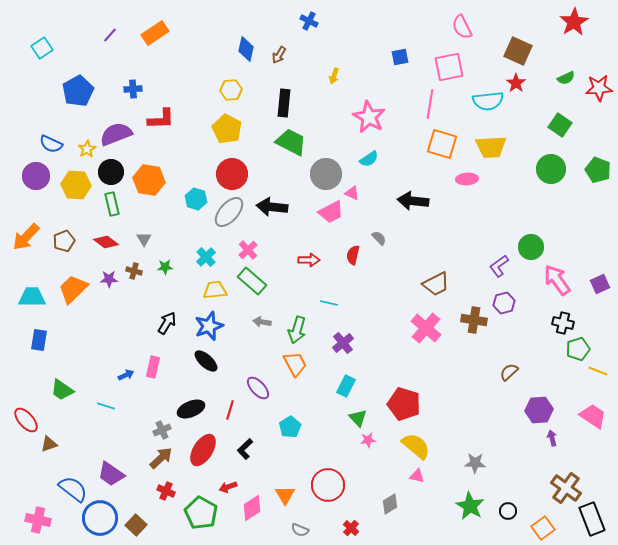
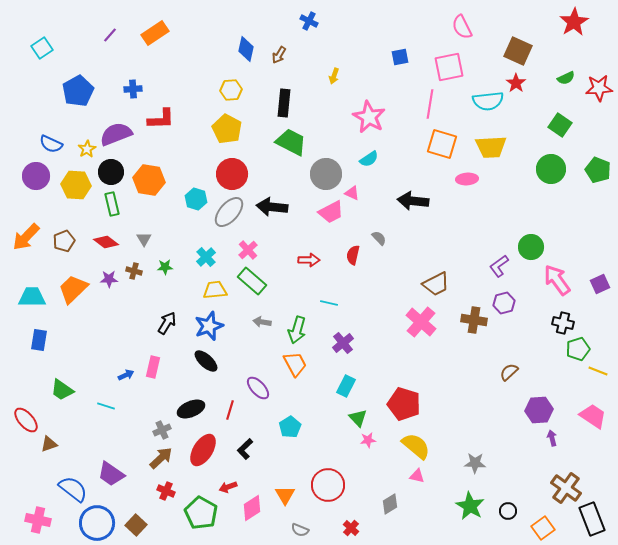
pink cross at (426, 328): moved 5 px left, 6 px up
blue circle at (100, 518): moved 3 px left, 5 px down
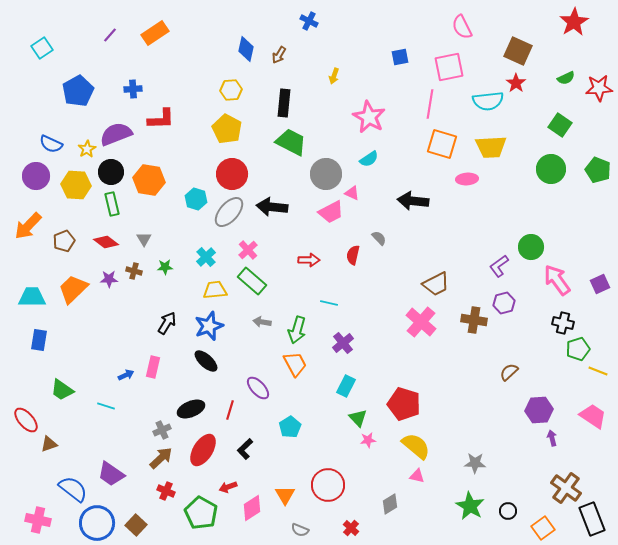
orange arrow at (26, 237): moved 2 px right, 11 px up
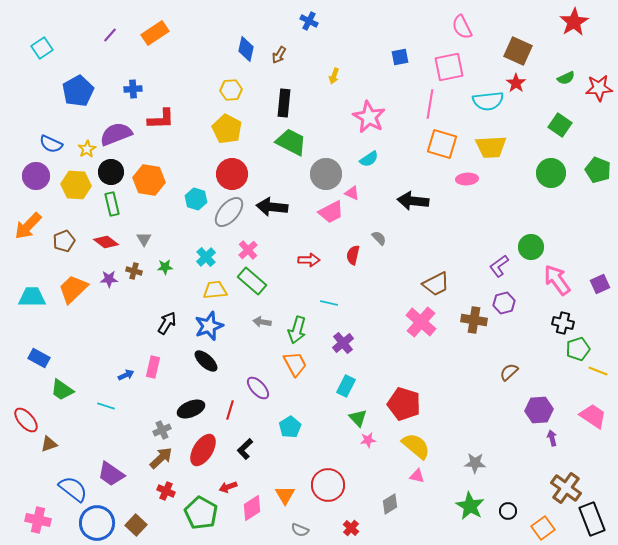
green circle at (551, 169): moved 4 px down
blue rectangle at (39, 340): moved 18 px down; rotated 70 degrees counterclockwise
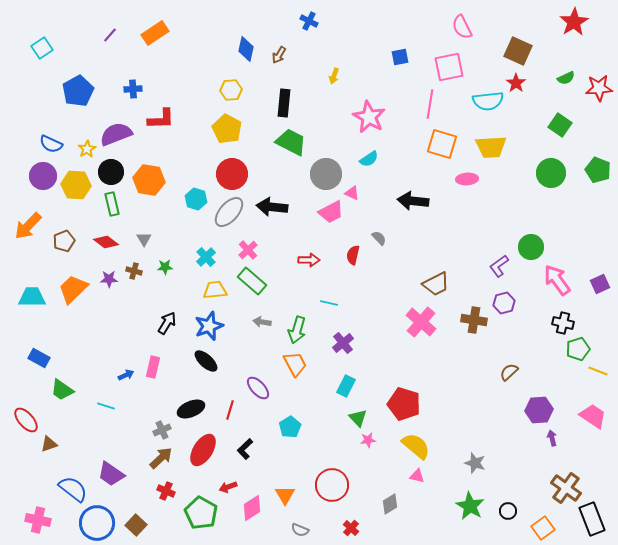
purple circle at (36, 176): moved 7 px right
gray star at (475, 463): rotated 15 degrees clockwise
red circle at (328, 485): moved 4 px right
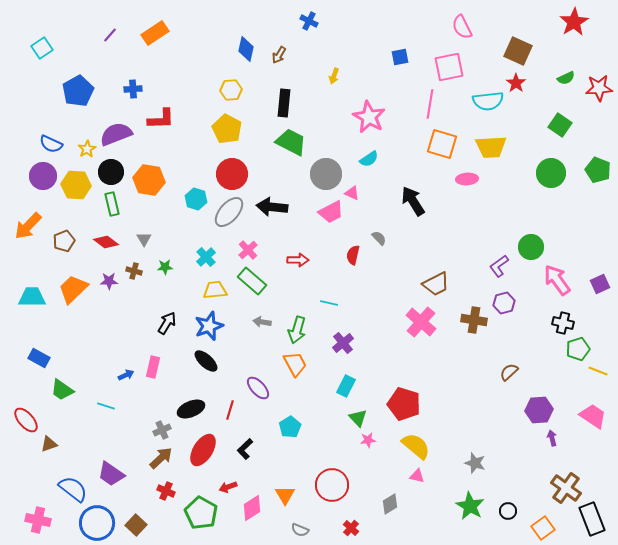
black arrow at (413, 201): rotated 52 degrees clockwise
red arrow at (309, 260): moved 11 px left
purple star at (109, 279): moved 2 px down
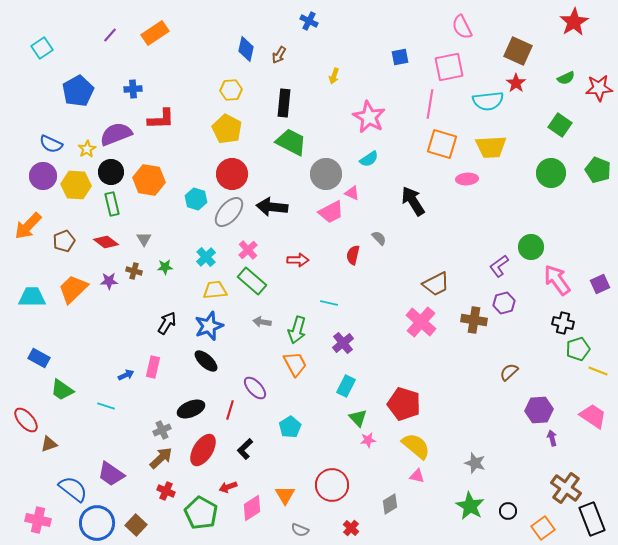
purple ellipse at (258, 388): moved 3 px left
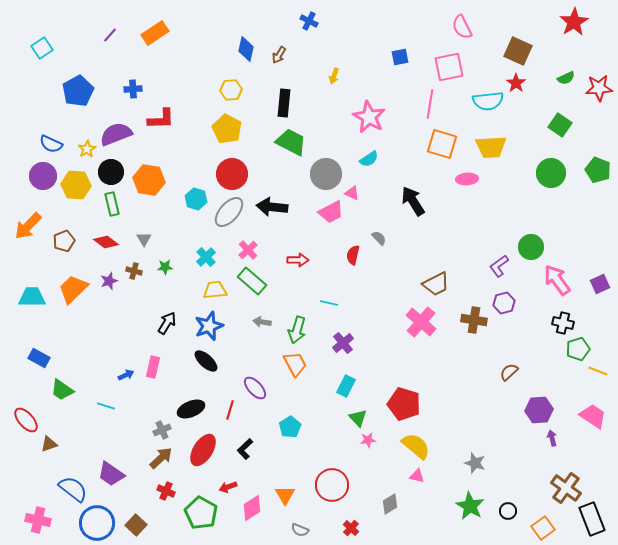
purple star at (109, 281): rotated 18 degrees counterclockwise
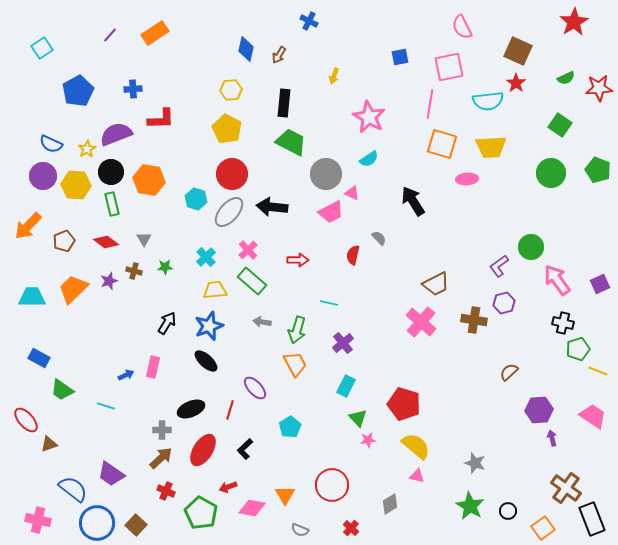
gray cross at (162, 430): rotated 24 degrees clockwise
pink diamond at (252, 508): rotated 44 degrees clockwise
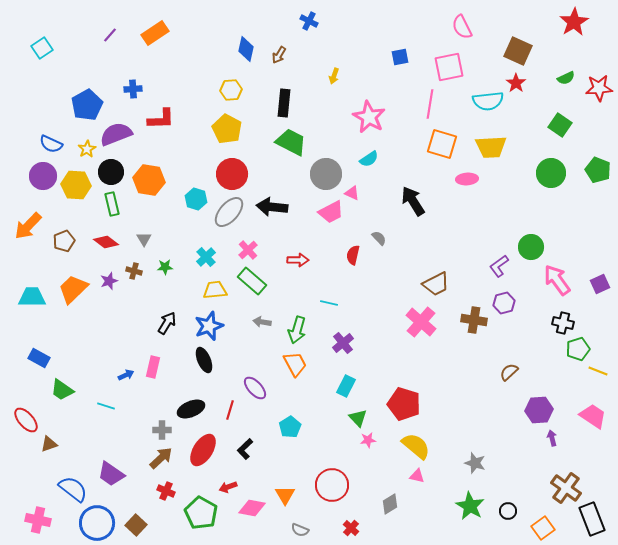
blue pentagon at (78, 91): moved 9 px right, 14 px down
black ellipse at (206, 361): moved 2 px left, 1 px up; rotated 25 degrees clockwise
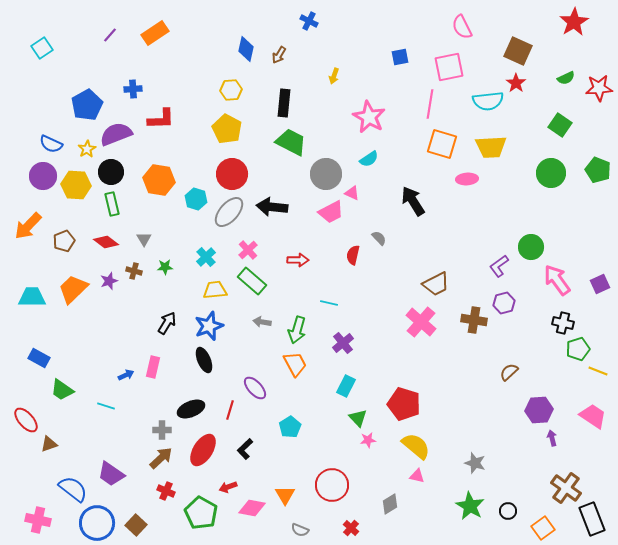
orange hexagon at (149, 180): moved 10 px right
